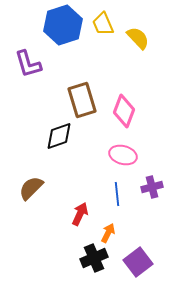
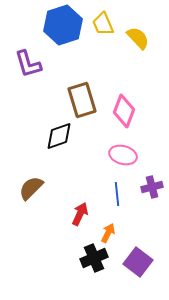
purple square: rotated 16 degrees counterclockwise
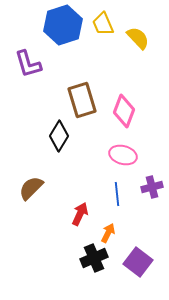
black diamond: rotated 40 degrees counterclockwise
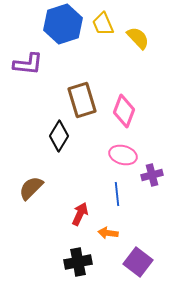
blue hexagon: moved 1 px up
purple L-shape: rotated 68 degrees counterclockwise
purple cross: moved 12 px up
orange arrow: rotated 108 degrees counterclockwise
black cross: moved 16 px left, 4 px down; rotated 12 degrees clockwise
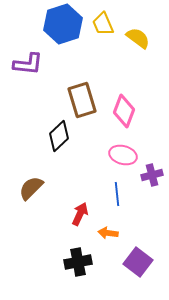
yellow semicircle: rotated 10 degrees counterclockwise
black diamond: rotated 16 degrees clockwise
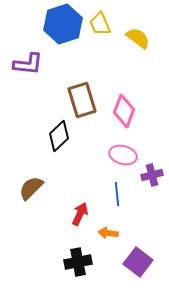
yellow trapezoid: moved 3 px left
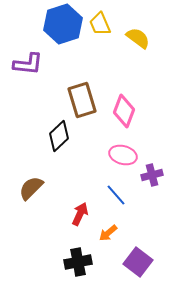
blue line: moved 1 px left, 1 px down; rotated 35 degrees counterclockwise
orange arrow: rotated 48 degrees counterclockwise
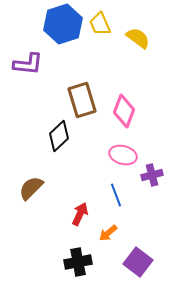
blue line: rotated 20 degrees clockwise
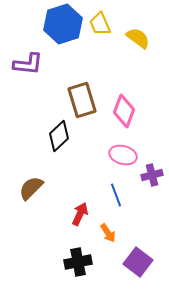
orange arrow: rotated 84 degrees counterclockwise
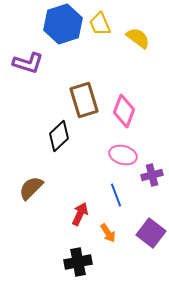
purple L-shape: moved 1 px up; rotated 12 degrees clockwise
brown rectangle: moved 2 px right
purple square: moved 13 px right, 29 px up
